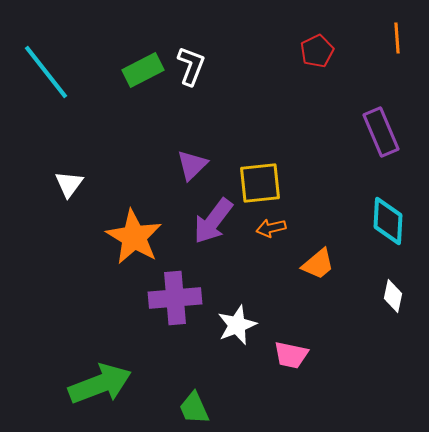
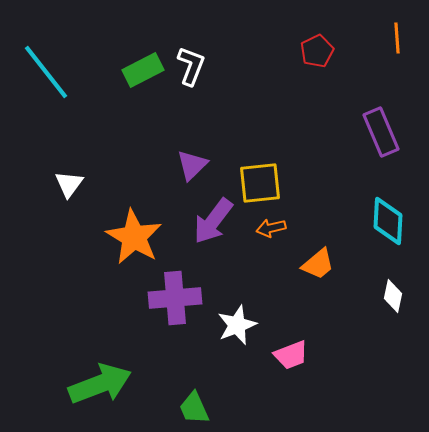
pink trapezoid: rotated 33 degrees counterclockwise
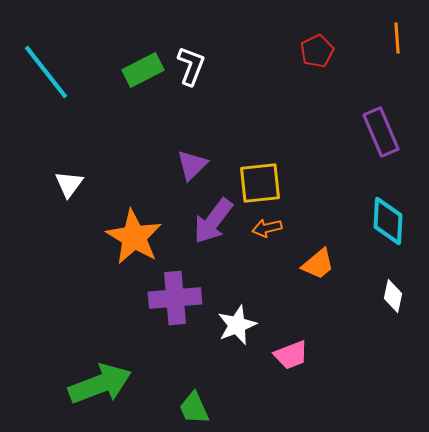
orange arrow: moved 4 px left
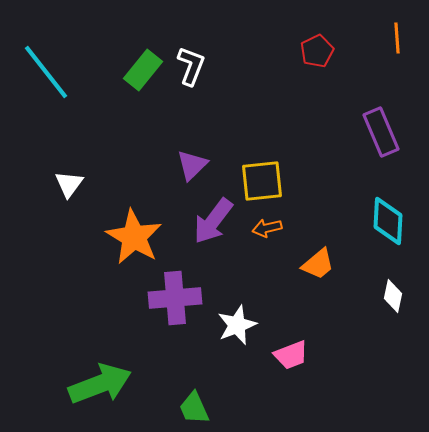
green rectangle: rotated 24 degrees counterclockwise
yellow square: moved 2 px right, 2 px up
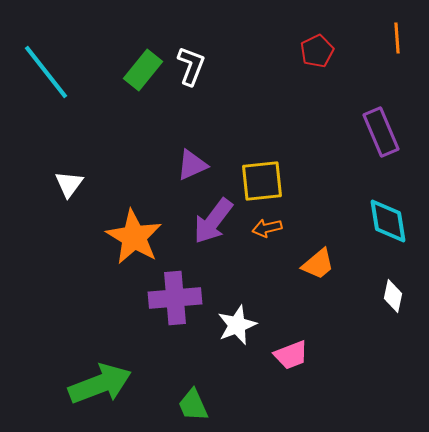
purple triangle: rotated 20 degrees clockwise
cyan diamond: rotated 12 degrees counterclockwise
green trapezoid: moved 1 px left, 3 px up
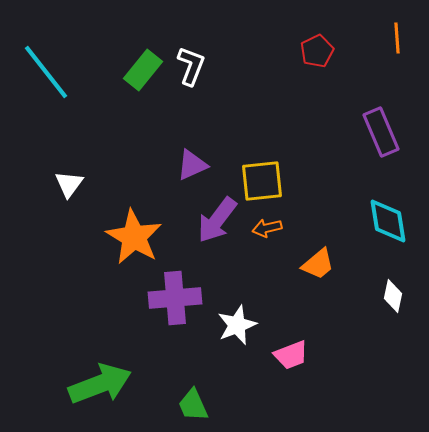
purple arrow: moved 4 px right, 1 px up
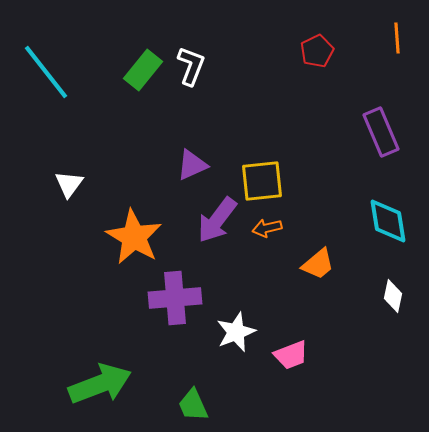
white star: moved 1 px left, 7 px down
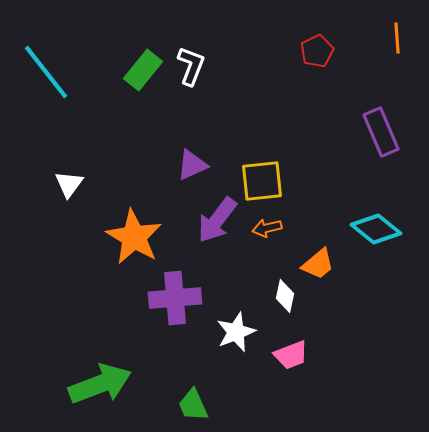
cyan diamond: moved 12 px left, 8 px down; rotated 42 degrees counterclockwise
white diamond: moved 108 px left
